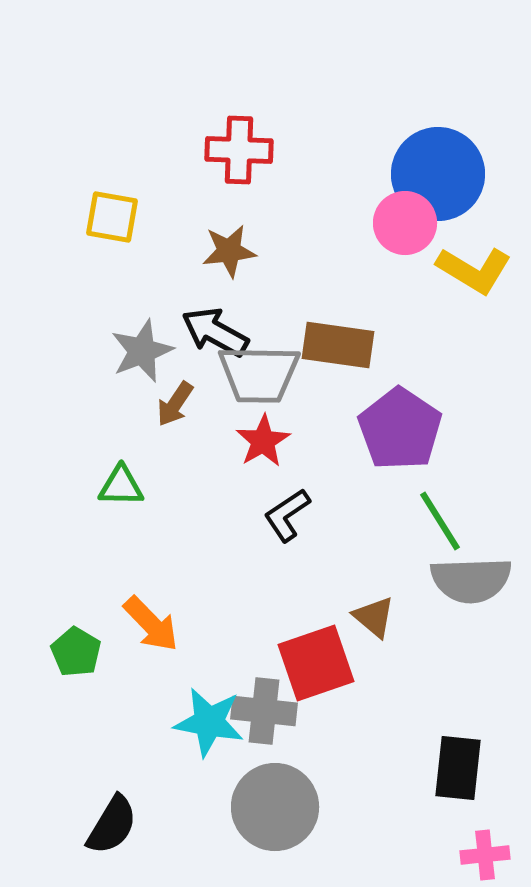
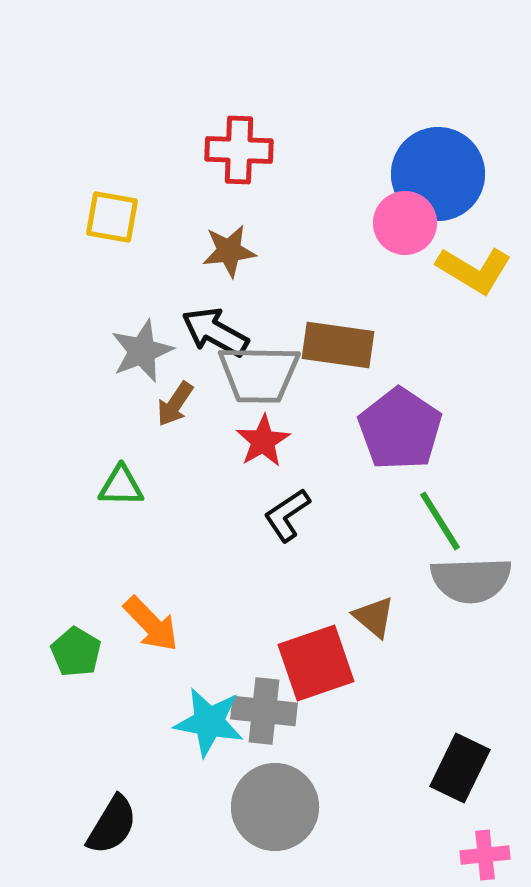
black rectangle: moved 2 px right; rotated 20 degrees clockwise
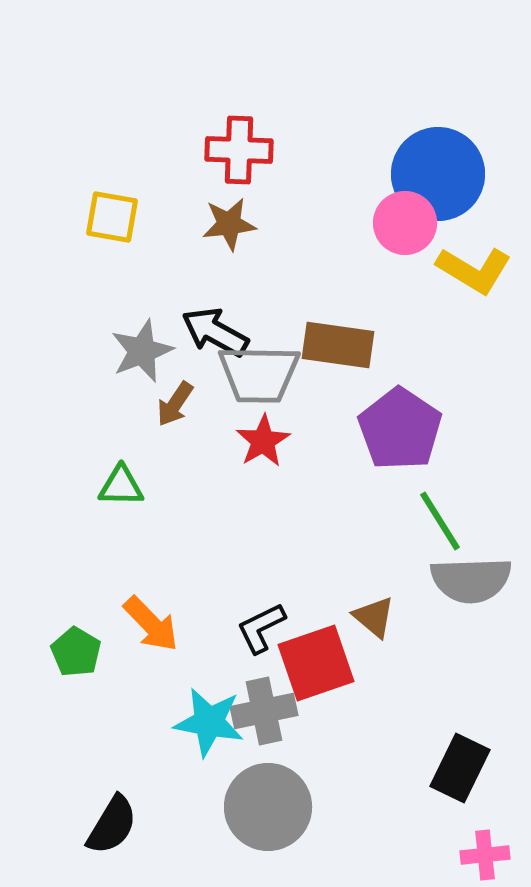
brown star: moved 27 px up
black L-shape: moved 26 px left, 113 px down; rotated 8 degrees clockwise
gray cross: rotated 18 degrees counterclockwise
gray circle: moved 7 px left
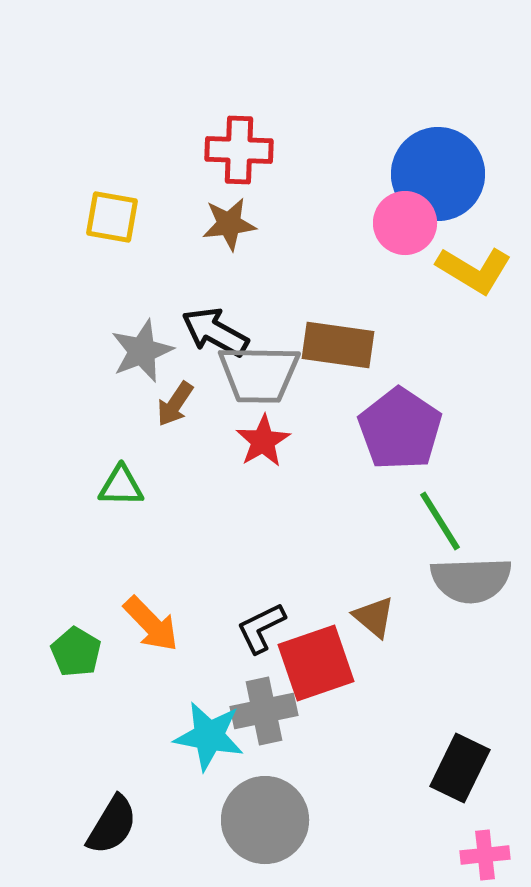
cyan star: moved 14 px down
gray circle: moved 3 px left, 13 px down
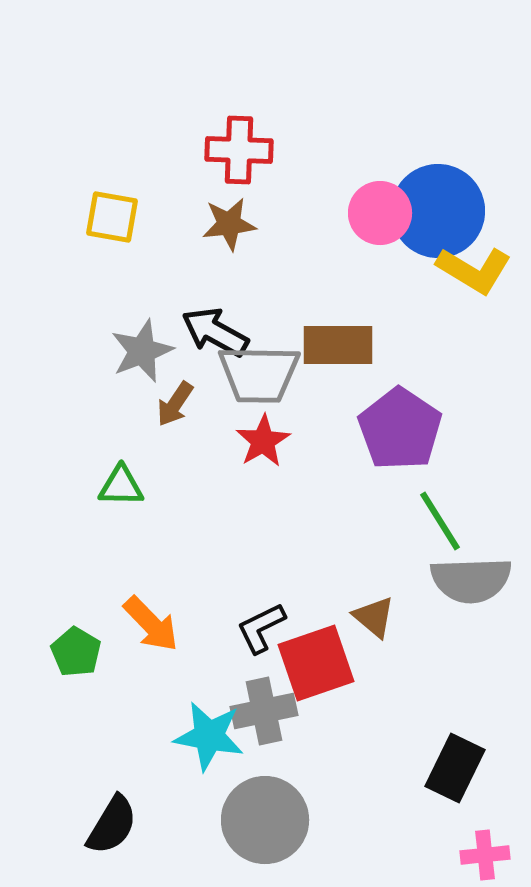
blue circle: moved 37 px down
pink circle: moved 25 px left, 10 px up
brown rectangle: rotated 8 degrees counterclockwise
black rectangle: moved 5 px left
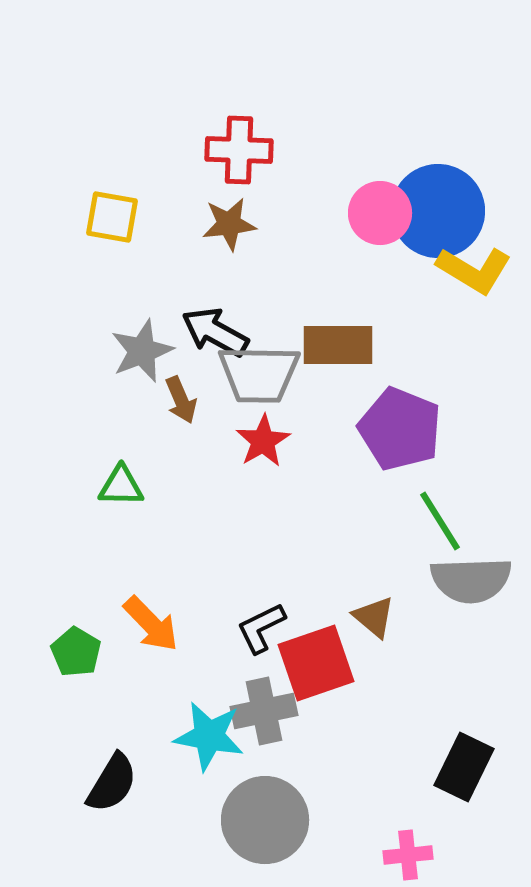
brown arrow: moved 6 px right, 4 px up; rotated 57 degrees counterclockwise
purple pentagon: rotated 12 degrees counterclockwise
black rectangle: moved 9 px right, 1 px up
black semicircle: moved 42 px up
pink cross: moved 77 px left
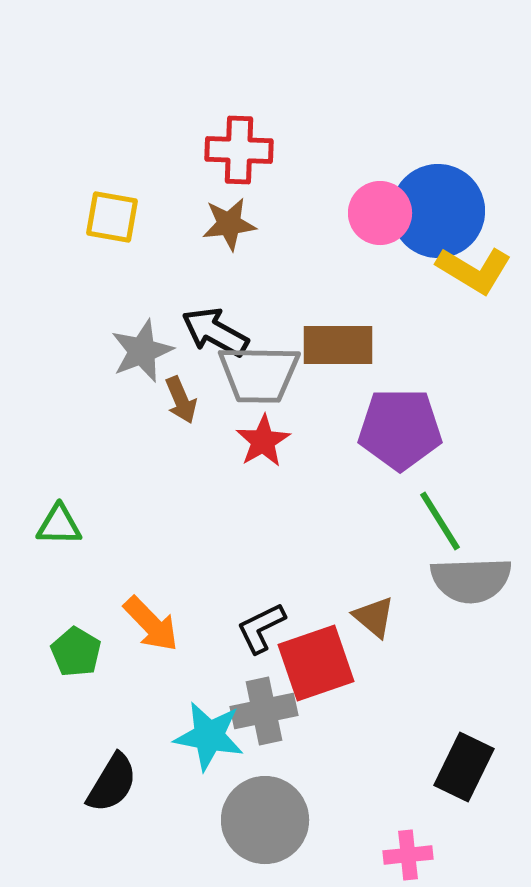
purple pentagon: rotated 22 degrees counterclockwise
green triangle: moved 62 px left, 39 px down
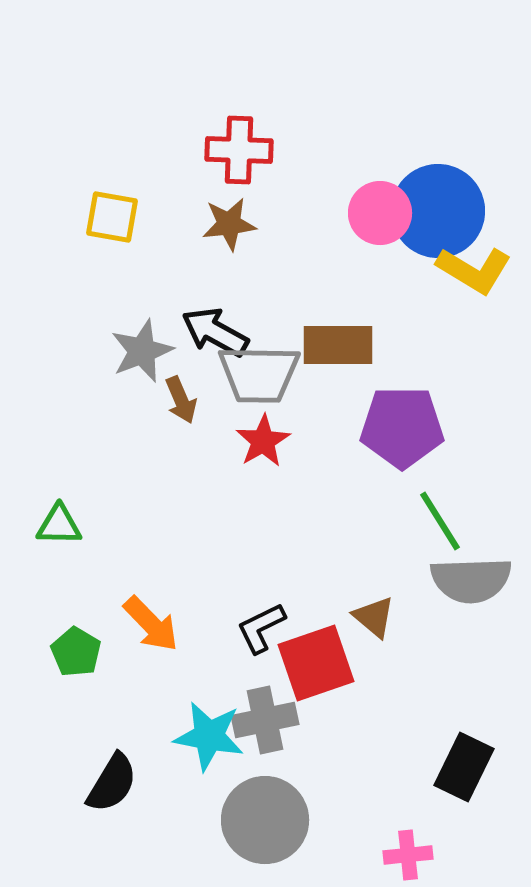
purple pentagon: moved 2 px right, 2 px up
gray cross: moved 1 px right, 9 px down
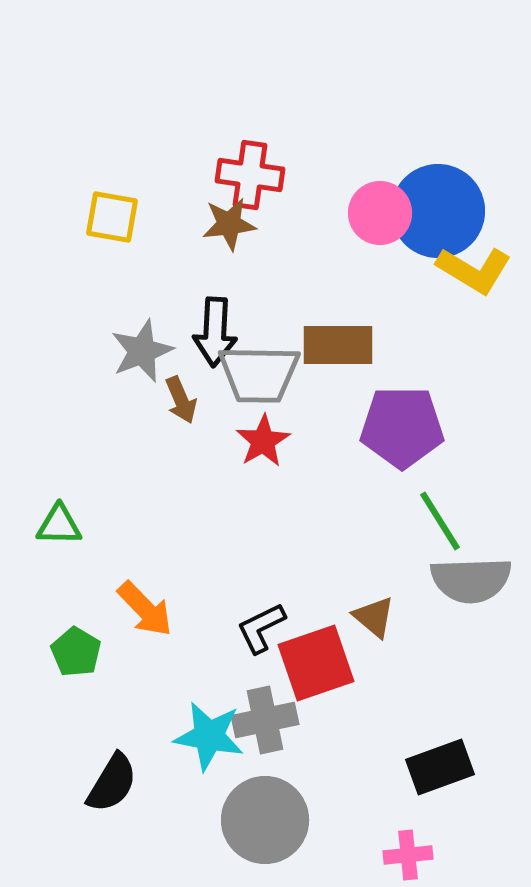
red cross: moved 11 px right, 25 px down; rotated 6 degrees clockwise
black arrow: rotated 116 degrees counterclockwise
orange arrow: moved 6 px left, 15 px up
black rectangle: moved 24 px left; rotated 44 degrees clockwise
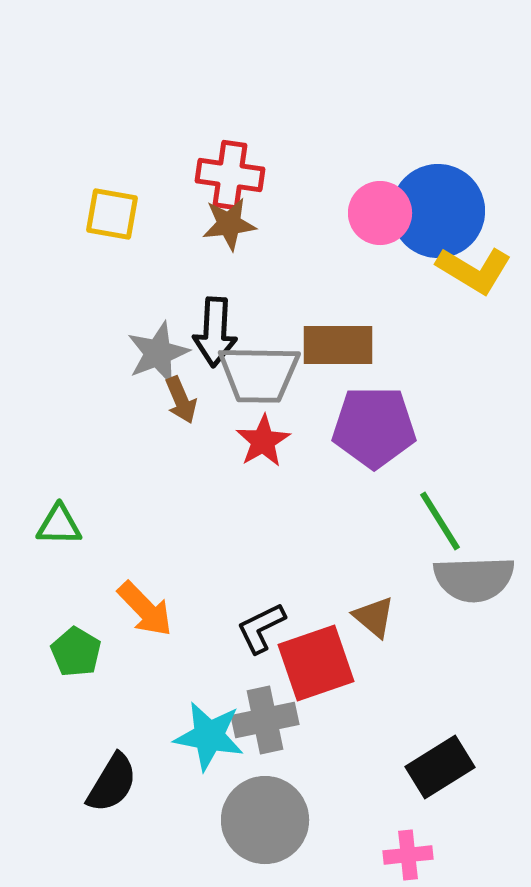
red cross: moved 20 px left
yellow square: moved 3 px up
gray star: moved 16 px right, 2 px down
purple pentagon: moved 28 px left
gray semicircle: moved 3 px right, 1 px up
black rectangle: rotated 12 degrees counterclockwise
